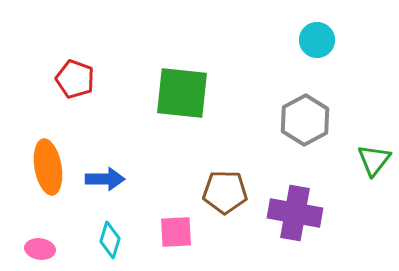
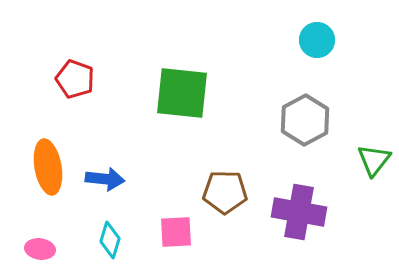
blue arrow: rotated 6 degrees clockwise
purple cross: moved 4 px right, 1 px up
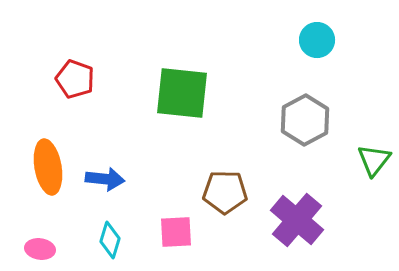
purple cross: moved 2 px left, 8 px down; rotated 30 degrees clockwise
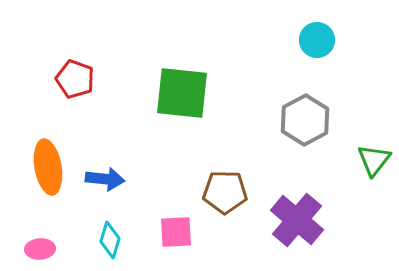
pink ellipse: rotated 12 degrees counterclockwise
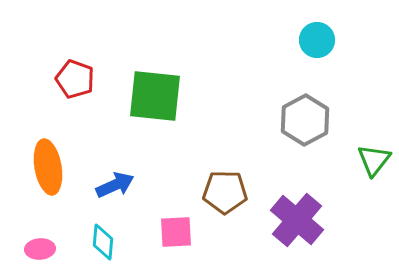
green square: moved 27 px left, 3 px down
blue arrow: moved 10 px right, 6 px down; rotated 30 degrees counterclockwise
cyan diamond: moved 7 px left, 2 px down; rotated 12 degrees counterclockwise
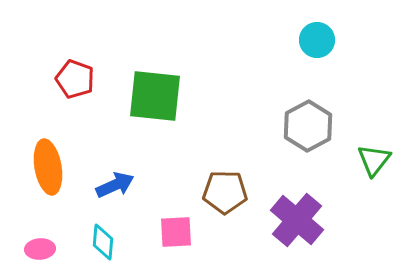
gray hexagon: moved 3 px right, 6 px down
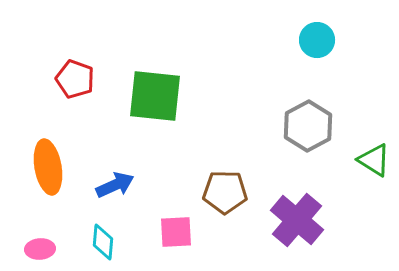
green triangle: rotated 36 degrees counterclockwise
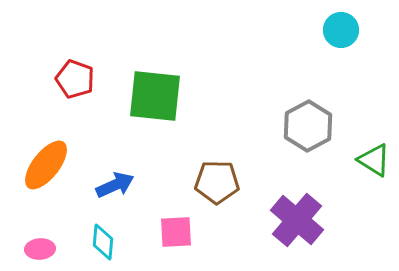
cyan circle: moved 24 px right, 10 px up
orange ellipse: moved 2 px left, 2 px up; rotated 48 degrees clockwise
brown pentagon: moved 8 px left, 10 px up
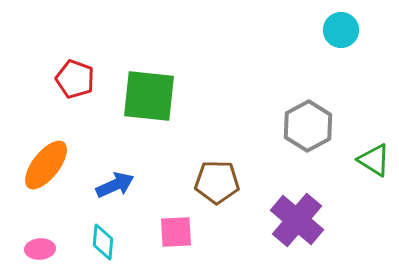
green square: moved 6 px left
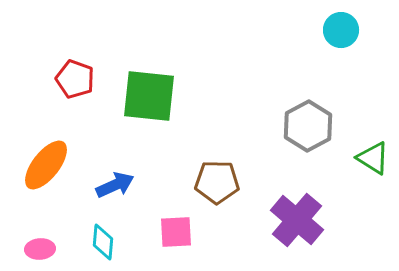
green triangle: moved 1 px left, 2 px up
